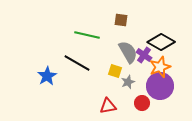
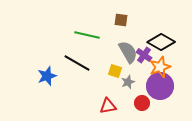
blue star: rotated 12 degrees clockwise
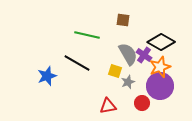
brown square: moved 2 px right
gray semicircle: moved 2 px down
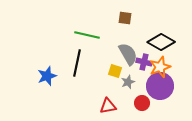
brown square: moved 2 px right, 2 px up
purple cross: moved 7 px down; rotated 21 degrees counterclockwise
black line: rotated 72 degrees clockwise
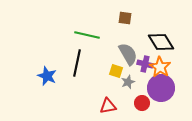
black diamond: rotated 28 degrees clockwise
purple cross: moved 1 px right, 2 px down
orange star: rotated 20 degrees counterclockwise
yellow square: moved 1 px right
blue star: rotated 30 degrees counterclockwise
purple circle: moved 1 px right, 2 px down
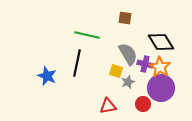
red circle: moved 1 px right, 1 px down
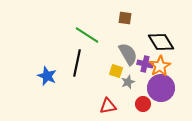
green line: rotated 20 degrees clockwise
orange star: moved 1 px up; rotated 10 degrees clockwise
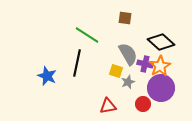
black diamond: rotated 16 degrees counterclockwise
